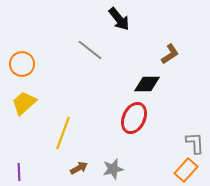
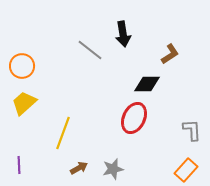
black arrow: moved 4 px right, 15 px down; rotated 30 degrees clockwise
orange circle: moved 2 px down
gray L-shape: moved 3 px left, 13 px up
purple line: moved 7 px up
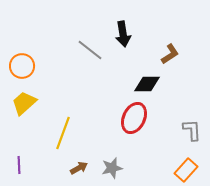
gray star: moved 1 px left, 1 px up
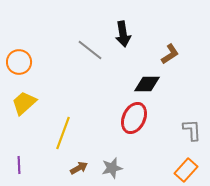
orange circle: moved 3 px left, 4 px up
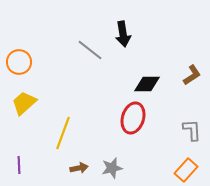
brown L-shape: moved 22 px right, 21 px down
red ellipse: moved 1 px left; rotated 8 degrees counterclockwise
brown arrow: rotated 18 degrees clockwise
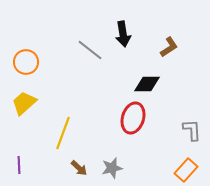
orange circle: moved 7 px right
brown L-shape: moved 23 px left, 28 px up
brown arrow: rotated 54 degrees clockwise
